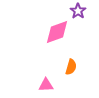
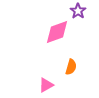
pink triangle: rotated 28 degrees counterclockwise
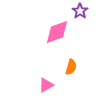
purple star: moved 2 px right
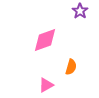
pink diamond: moved 12 px left, 8 px down
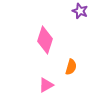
purple star: rotated 14 degrees counterclockwise
pink diamond: rotated 52 degrees counterclockwise
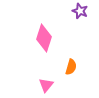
pink diamond: moved 1 px left, 2 px up
pink triangle: rotated 21 degrees counterclockwise
